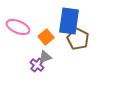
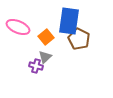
brown pentagon: moved 1 px right
gray triangle: rotated 24 degrees counterclockwise
purple cross: moved 1 px left, 1 px down; rotated 24 degrees counterclockwise
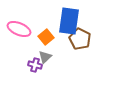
pink ellipse: moved 1 px right, 2 px down
brown pentagon: moved 1 px right
purple cross: moved 1 px left, 1 px up
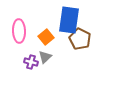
blue rectangle: moved 1 px up
pink ellipse: moved 2 px down; rotated 65 degrees clockwise
purple cross: moved 4 px left, 3 px up
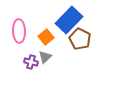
blue rectangle: rotated 36 degrees clockwise
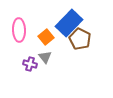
blue rectangle: moved 3 px down
pink ellipse: moved 1 px up
gray triangle: rotated 24 degrees counterclockwise
purple cross: moved 1 px left, 2 px down
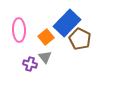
blue rectangle: moved 2 px left
